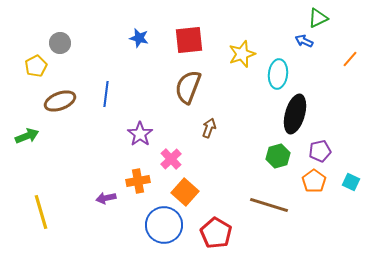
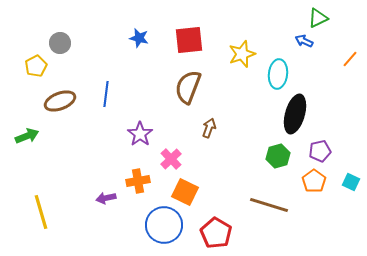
orange square: rotated 16 degrees counterclockwise
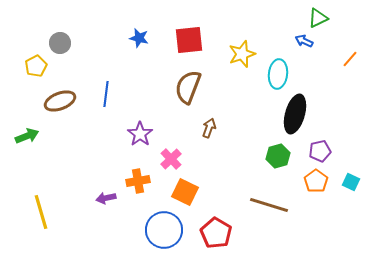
orange pentagon: moved 2 px right
blue circle: moved 5 px down
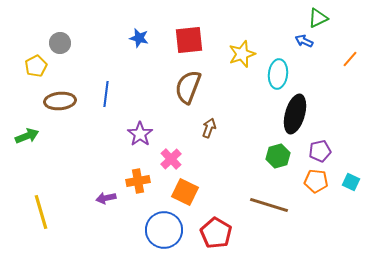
brown ellipse: rotated 16 degrees clockwise
orange pentagon: rotated 30 degrees counterclockwise
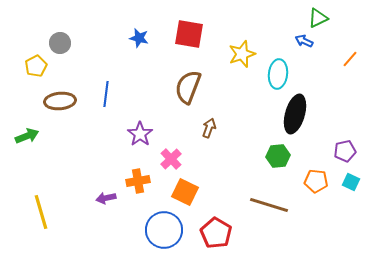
red square: moved 6 px up; rotated 16 degrees clockwise
purple pentagon: moved 25 px right
green hexagon: rotated 10 degrees clockwise
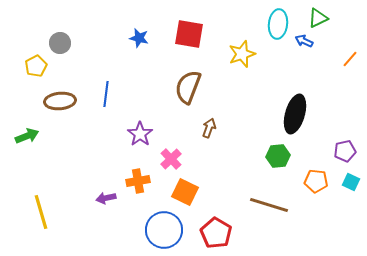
cyan ellipse: moved 50 px up
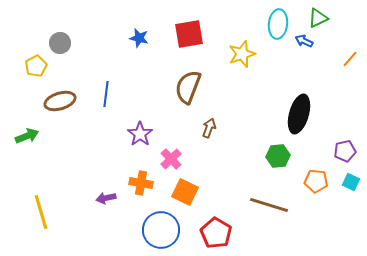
red square: rotated 20 degrees counterclockwise
brown ellipse: rotated 12 degrees counterclockwise
black ellipse: moved 4 px right
orange cross: moved 3 px right, 2 px down; rotated 20 degrees clockwise
blue circle: moved 3 px left
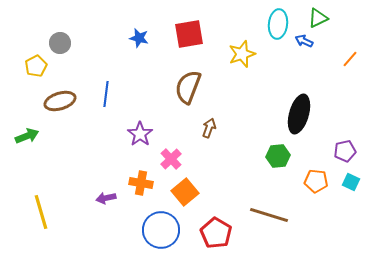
orange square: rotated 24 degrees clockwise
brown line: moved 10 px down
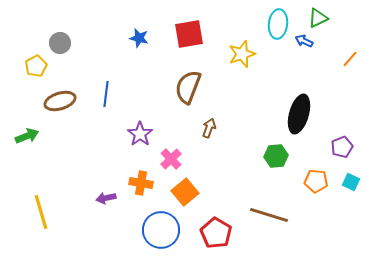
purple pentagon: moved 3 px left, 4 px up; rotated 10 degrees counterclockwise
green hexagon: moved 2 px left
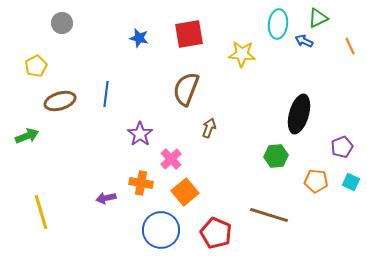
gray circle: moved 2 px right, 20 px up
yellow star: rotated 24 degrees clockwise
orange line: moved 13 px up; rotated 66 degrees counterclockwise
brown semicircle: moved 2 px left, 2 px down
red pentagon: rotated 8 degrees counterclockwise
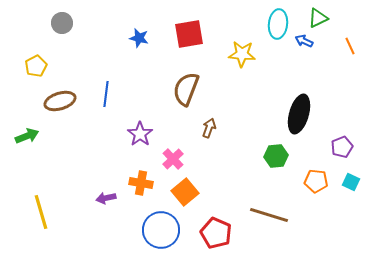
pink cross: moved 2 px right
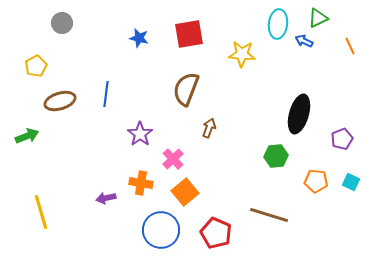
purple pentagon: moved 8 px up
